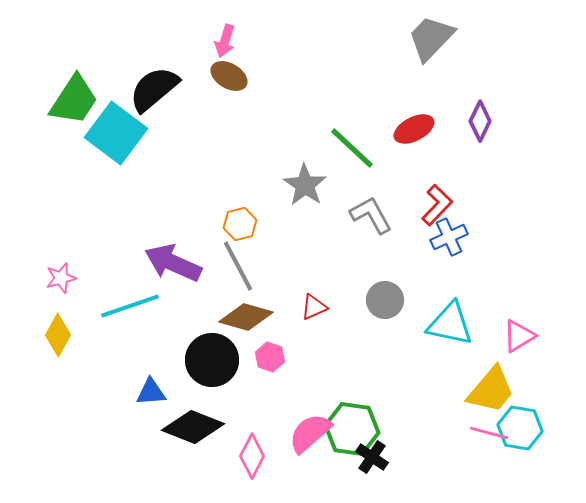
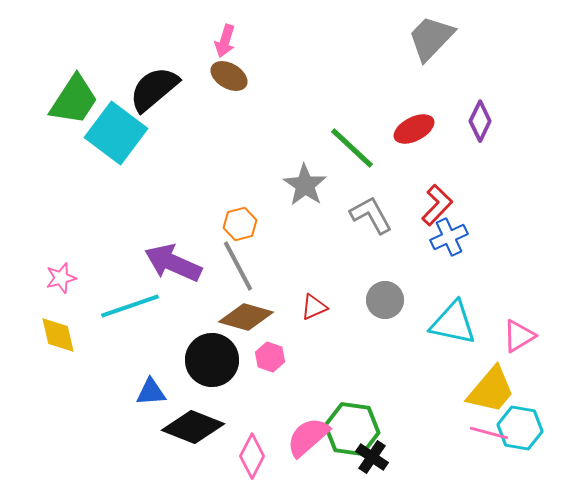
cyan triangle: moved 3 px right, 1 px up
yellow diamond: rotated 42 degrees counterclockwise
pink semicircle: moved 2 px left, 4 px down
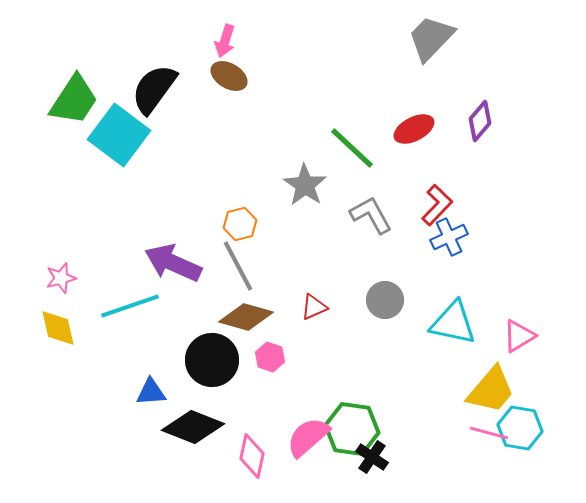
black semicircle: rotated 14 degrees counterclockwise
purple diamond: rotated 15 degrees clockwise
cyan square: moved 3 px right, 2 px down
yellow diamond: moved 7 px up
pink diamond: rotated 15 degrees counterclockwise
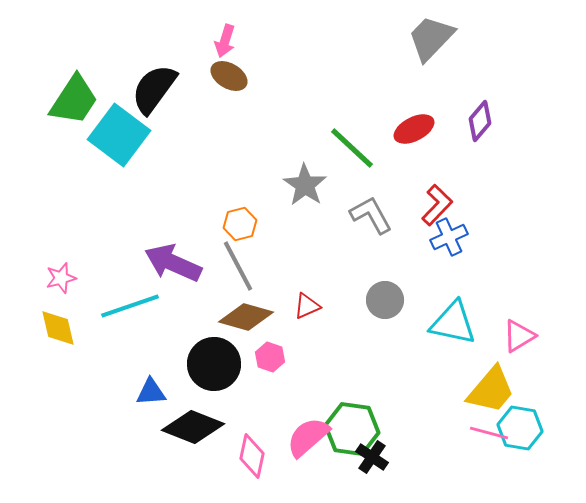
red triangle: moved 7 px left, 1 px up
black circle: moved 2 px right, 4 px down
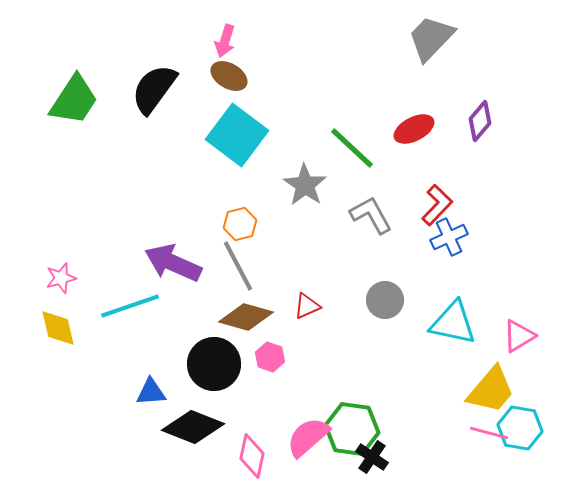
cyan square: moved 118 px right
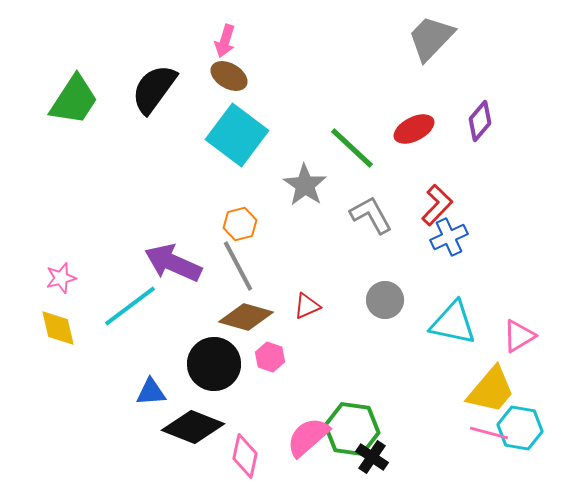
cyan line: rotated 18 degrees counterclockwise
pink diamond: moved 7 px left
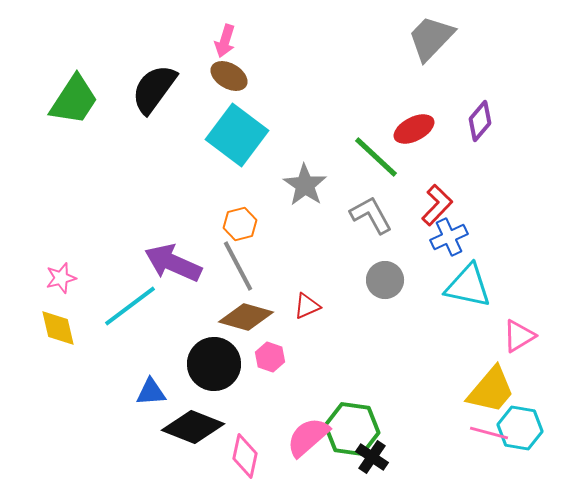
green line: moved 24 px right, 9 px down
gray circle: moved 20 px up
cyan triangle: moved 15 px right, 37 px up
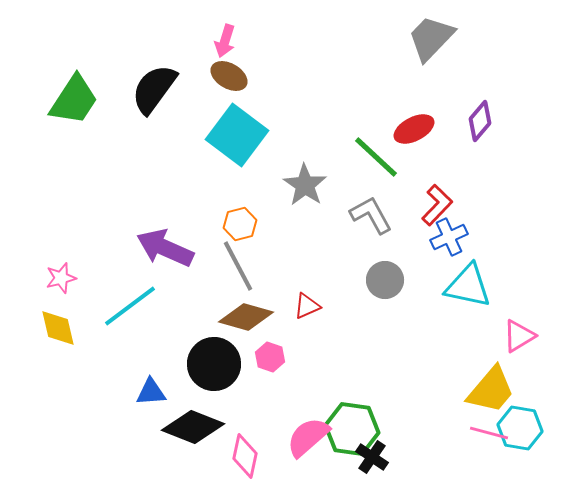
purple arrow: moved 8 px left, 15 px up
